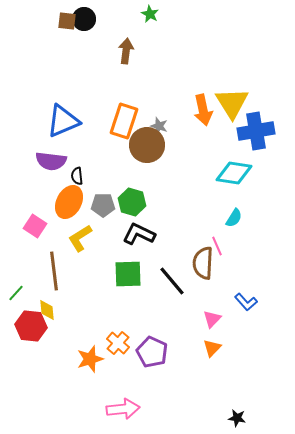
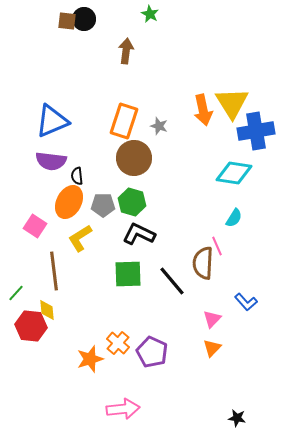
blue triangle: moved 11 px left
brown circle: moved 13 px left, 13 px down
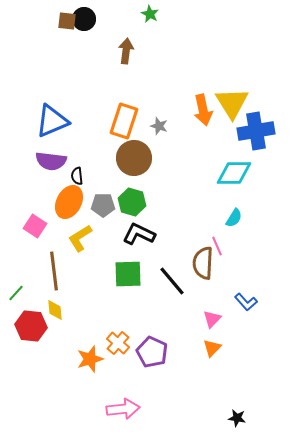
cyan diamond: rotated 9 degrees counterclockwise
yellow diamond: moved 8 px right
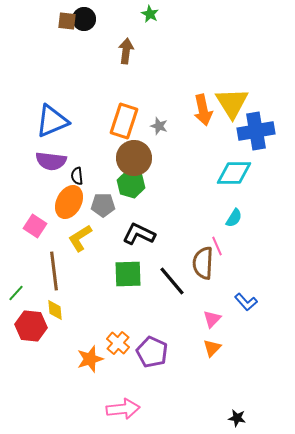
green hexagon: moved 1 px left, 18 px up
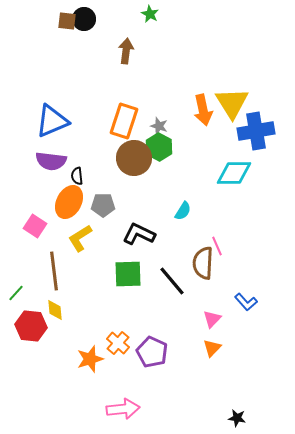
green hexagon: moved 28 px right, 37 px up; rotated 12 degrees clockwise
cyan semicircle: moved 51 px left, 7 px up
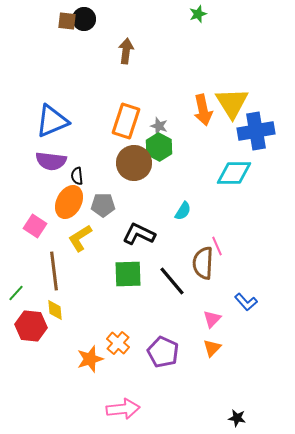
green star: moved 48 px right; rotated 24 degrees clockwise
orange rectangle: moved 2 px right
brown circle: moved 5 px down
purple pentagon: moved 11 px right
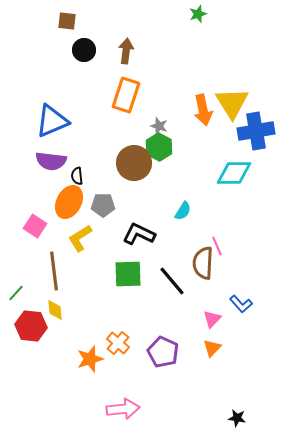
black circle: moved 31 px down
orange rectangle: moved 26 px up
blue L-shape: moved 5 px left, 2 px down
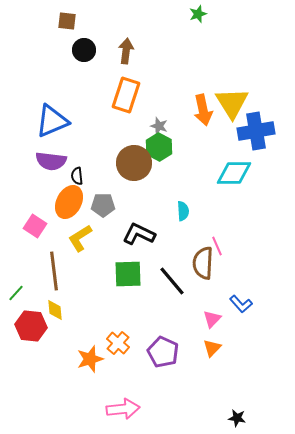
cyan semicircle: rotated 36 degrees counterclockwise
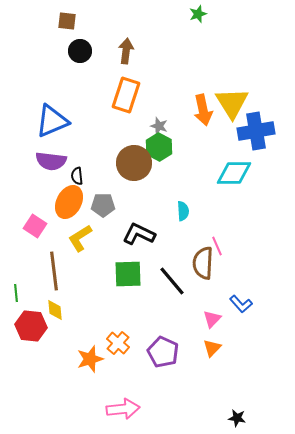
black circle: moved 4 px left, 1 px down
green line: rotated 48 degrees counterclockwise
